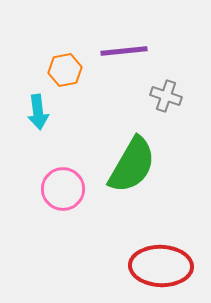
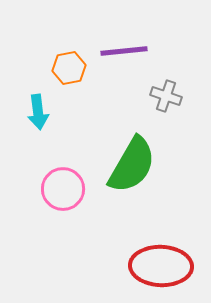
orange hexagon: moved 4 px right, 2 px up
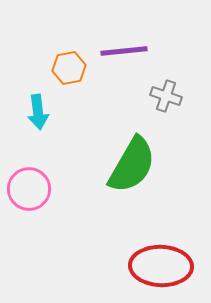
pink circle: moved 34 px left
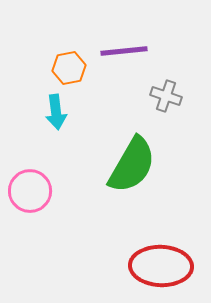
cyan arrow: moved 18 px right
pink circle: moved 1 px right, 2 px down
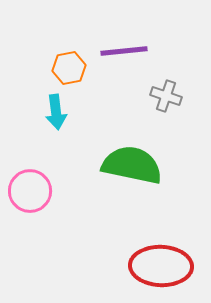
green semicircle: rotated 108 degrees counterclockwise
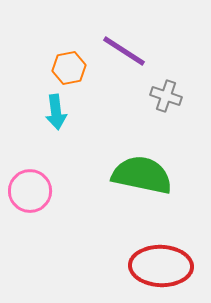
purple line: rotated 39 degrees clockwise
green semicircle: moved 10 px right, 10 px down
